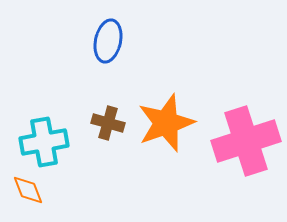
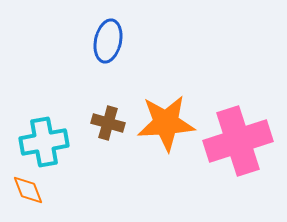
orange star: rotated 16 degrees clockwise
pink cross: moved 8 px left
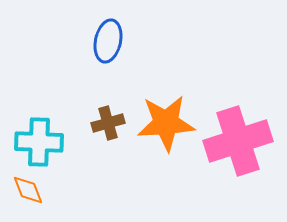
brown cross: rotated 32 degrees counterclockwise
cyan cross: moved 5 px left; rotated 12 degrees clockwise
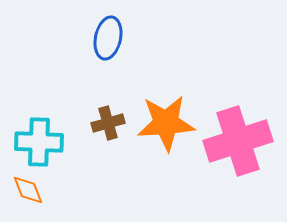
blue ellipse: moved 3 px up
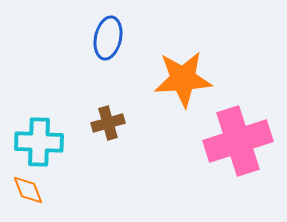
orange star: moved 17 px right, 44 px up
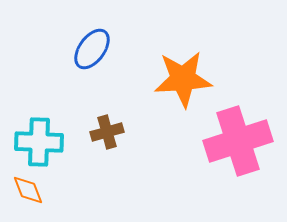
blue ellipse: moved 16 px left, 11 px down; rotated 24 degrees clockwise
brown cross: moved 1 px left, 9 px down
